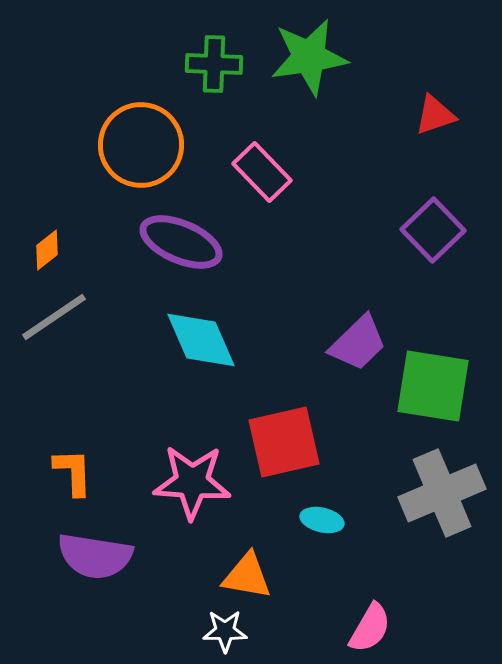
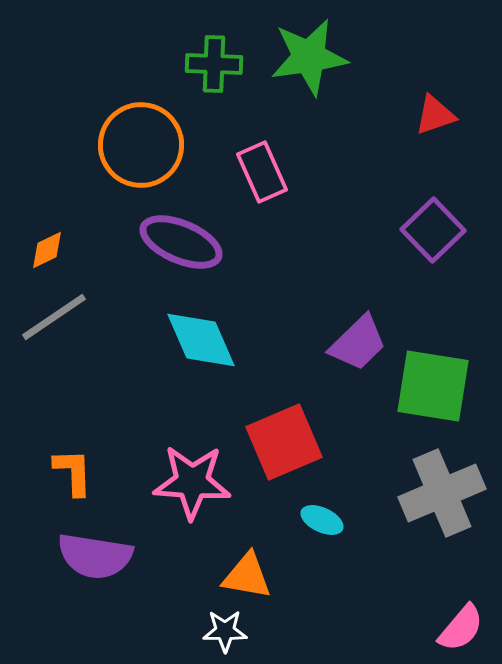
pink rectangle: rotated 20 degrees clockwise
orange diamond: rotated 12 degrees clockwise
red square: rotated 10 degrees counterclockwise
cyan ellipse: rotated 12 degrees clockwise
pink semicircle: moved 91 px right; rotated 10 degrees clockwise
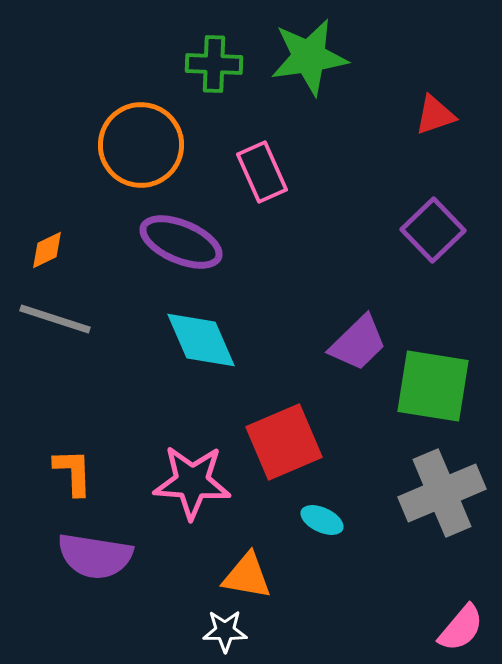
gray line: moved 1 px right, 2 px down; rotated 52 degrees clockwise
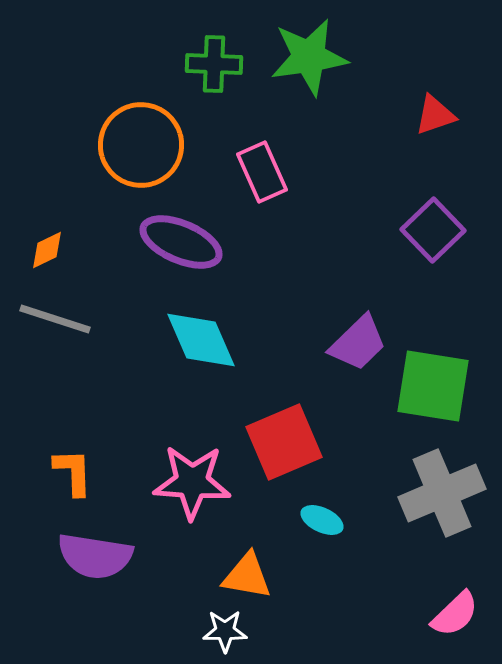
pink semicircle: moved 6 px left, 14 px up; rotated 6 degrees clockwise
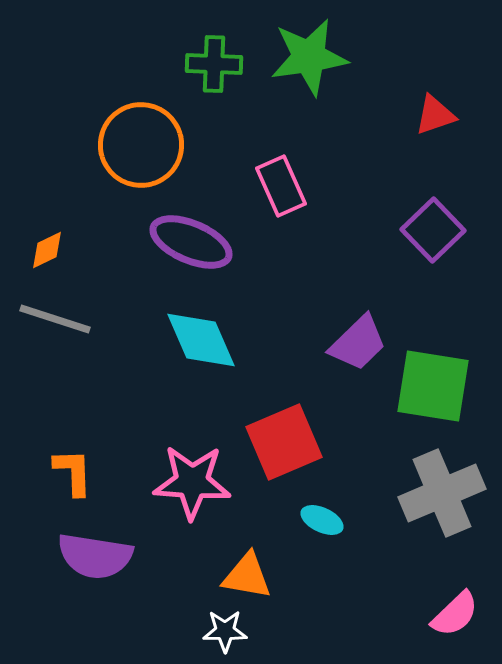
pink rectangle: moved 19 px right, 14 px down
purple ellipse: moved 10 px right
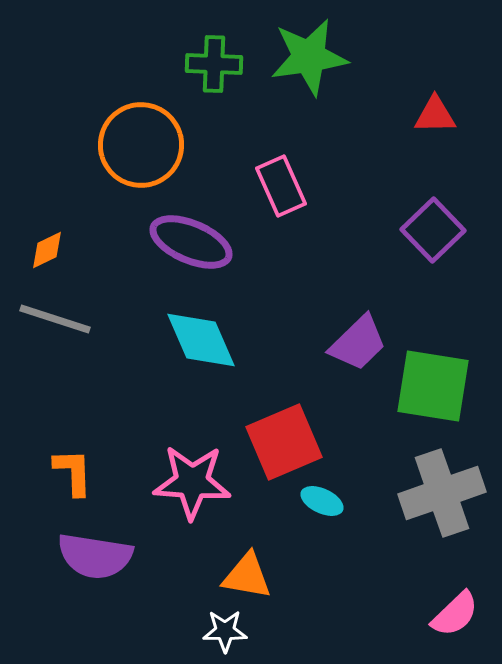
red triangle: rotated 18 degrees clockwise
gray cross: rotated 4 degrees clockwise
cyan ellipse: moved 19 px up
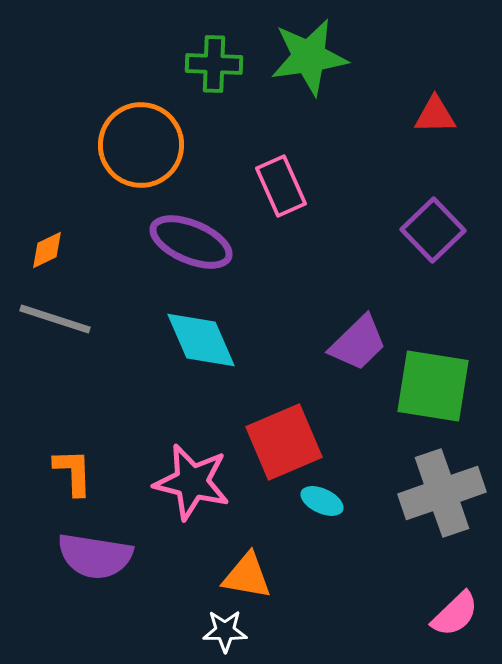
pink star: rotated 10 degrees clockwise
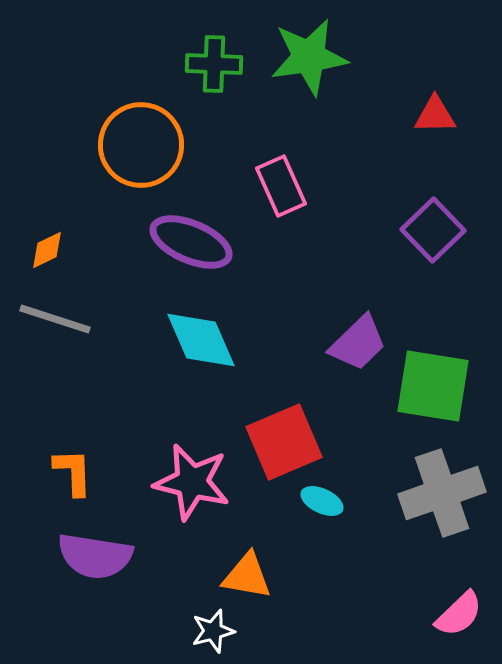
pink semicircle: moved 4 px right
white star: moved 12 px left; rotated 15 degrees counterclockwise
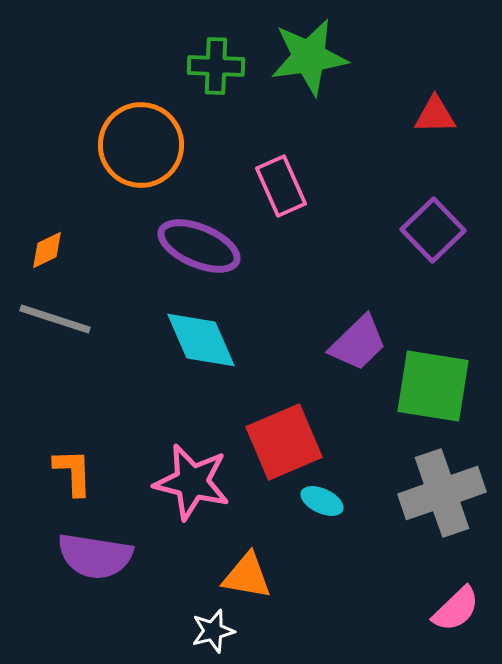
green cross: moved 2 px right, 2 px down
purple ellipse: moved 8 px right, 4 px down
pink semicircle: moved 3 px left, 5 px up
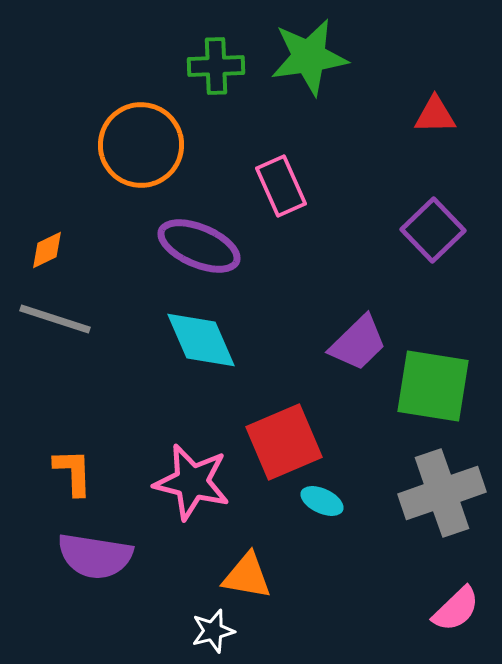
green cross: rotated 4 degrees counterclockwise
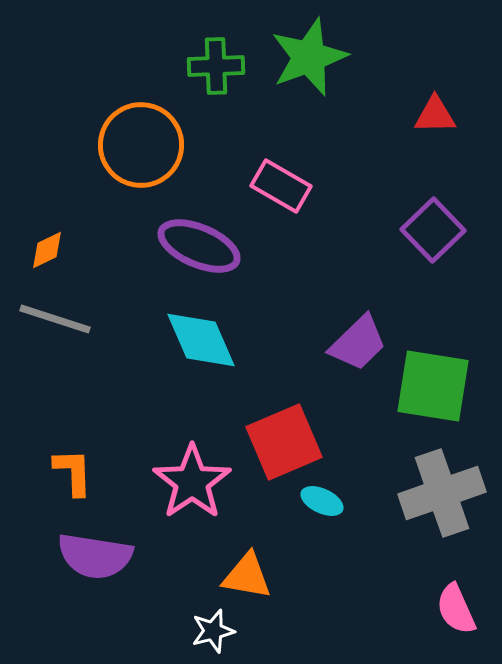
green star: rotated 12 degrees counterclockwise
pink rectangle: rotated 36 degrees counterclockwise
pink star: rotated 24 degrees clockwise
pink semicircle: rotated 110 degrees clockwise
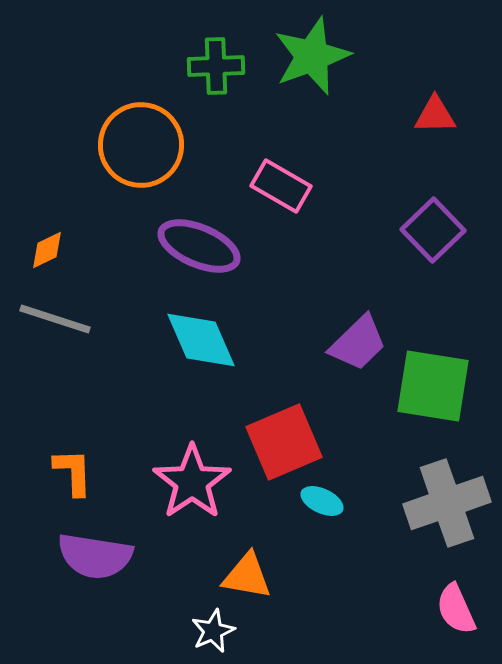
green star: moved 3 px right, 1 px up
gray cross: moved 5 px right, 10 px down
white star: rotated 9 degrees counterclockwise
